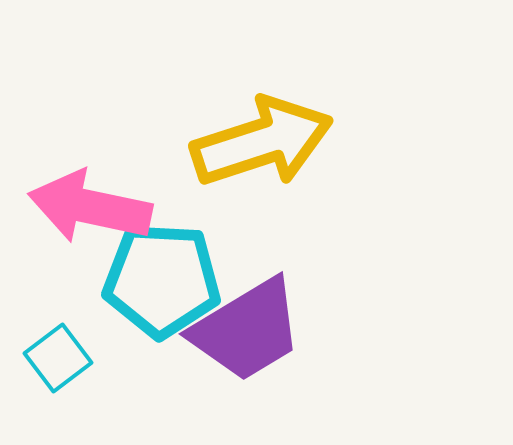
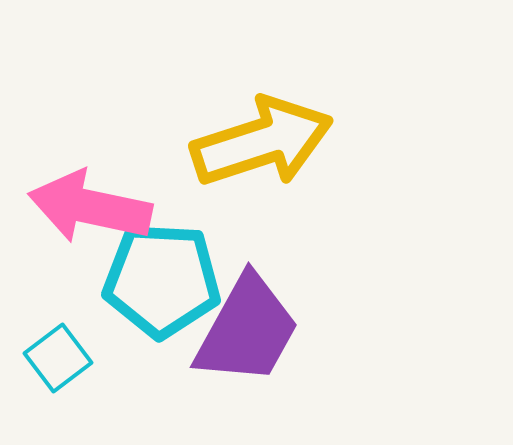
purple trapezoid: rotated 30 degrees counterclockwise
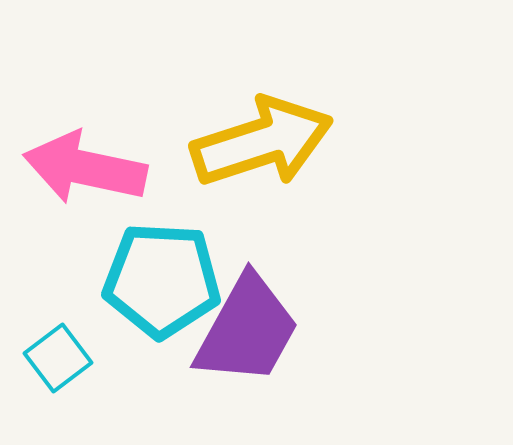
pink arrow: moved 5 px left, 39 px up
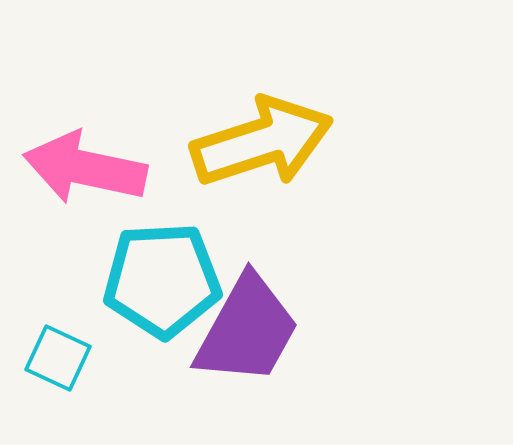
cyan pentagon: rotated 6 degrees counterclockwise
cyan square: rotated 28 degrees counterclockwise
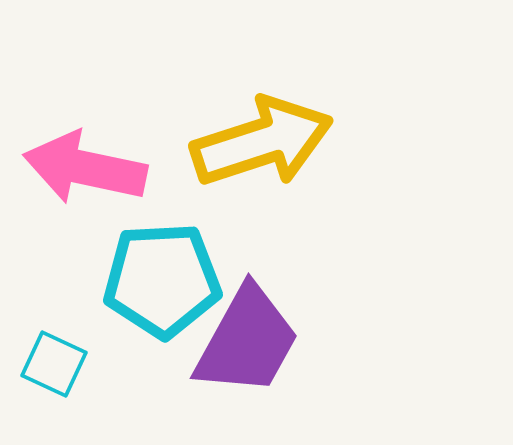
purple trapezoid: moved 11 px down
cyan square: moved 4 px left, 6 px down
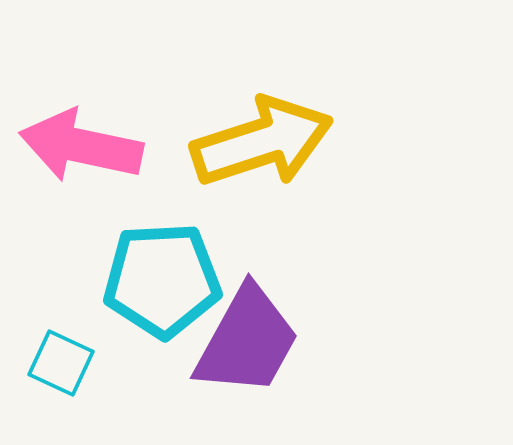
pink arrow: moved 4 px left, 22 px up
cyan square: moved 7 px right, 1 px up
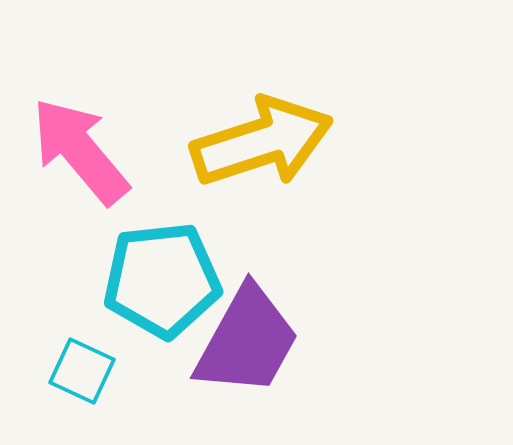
pink arrow: moved 1 px left, 5 px down; rotated 38 degrees clockwise
cyan pentagon: rotated 3 degrees counterclockwise
cyan square: moved 21 px right, 8 px down
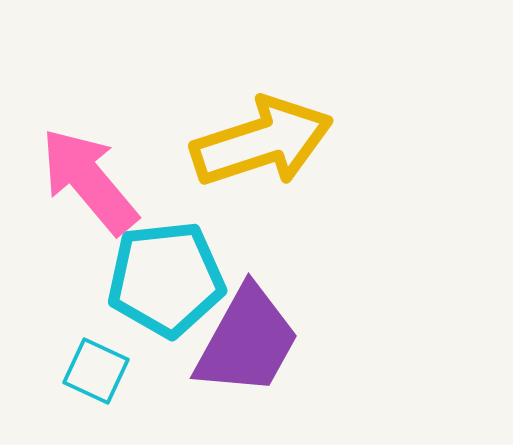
pink arrow: moved 9 px right, 30 px down
cyan pentagon: moved 4 px right, 1 px up
cyan square: moved 14 px right
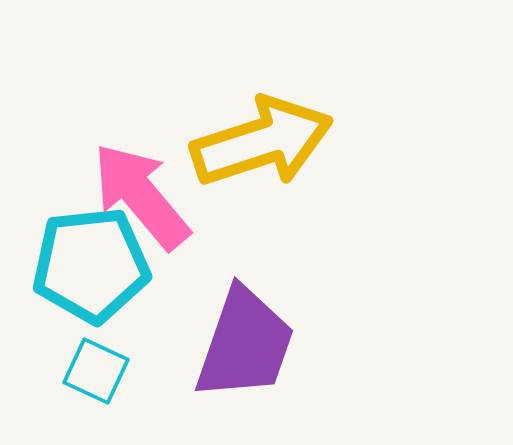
pink arrow: moved 52 px right, 15 px down
cyan pentagon: moved 75 px left, 14 px up
purple trapezoid: moved 2 px left, 3 px down; rotated 10 degrees counterclockwise
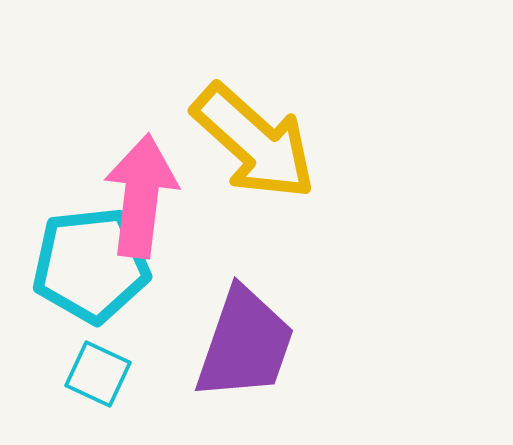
yellow arrow: moved 8 px left; rotated 60 degrees clockwise
pink arrow: rotated 47 degrees clockwise
cyan square: moved 2 px right, 3 px down
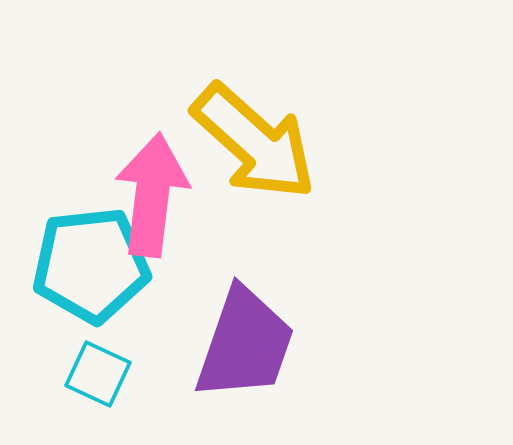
pink arrow: moved 11 px right, 1 px up
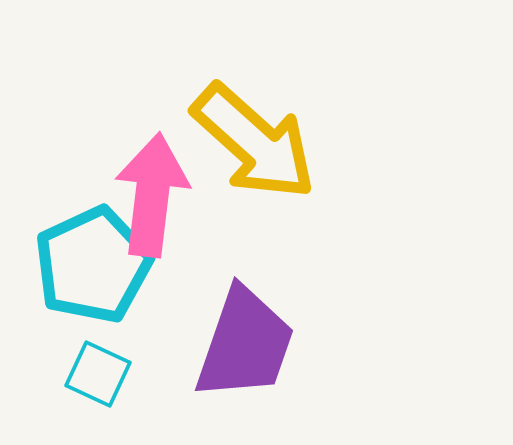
cyan pentagon: moved 2 px right; rotated 19 degrees counterclockwise
